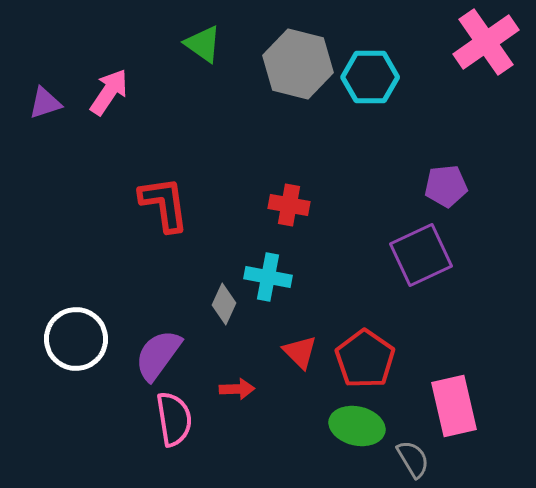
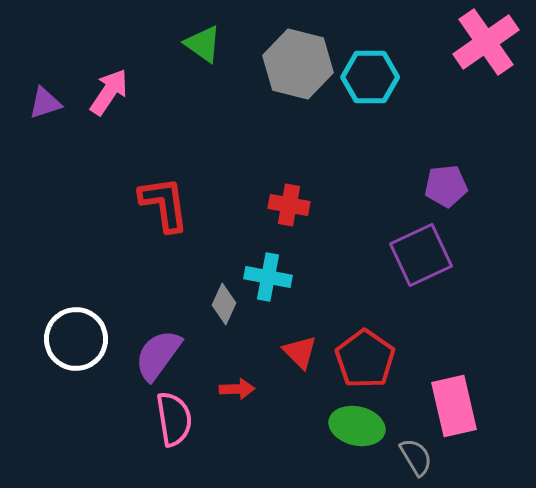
gray semicircle: moved 3 px right, 2 px up
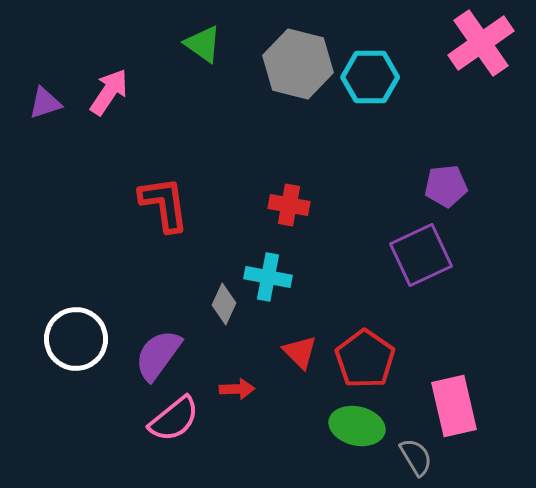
pink cross: moved 5 px left, 1 px down
pink semicircle: rotated 60 degrees clockwise
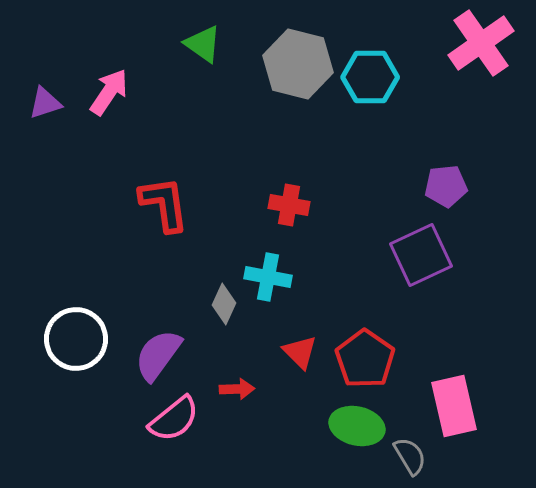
gray semicircle: moved 6 px left, 1 px up
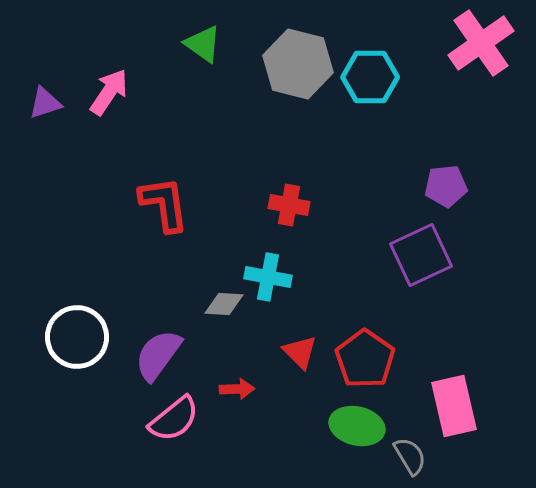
gray diamond: rotated 69 degrees clockwise
white circle: moved 1 px right, 2 px up
